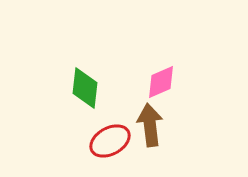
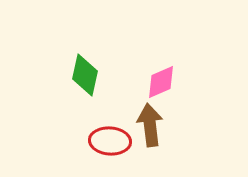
green diamond: moved 13 px up; rotated 6 degrees clockwise
red ellipse: rotated 33 degrees clockwise
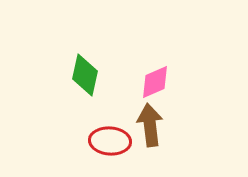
pink diamond: moved 6 px left
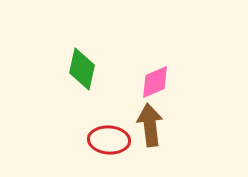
green diamond: moved 3 px left, 6 px up
red ellipse: moved 1 px left, 1 px up
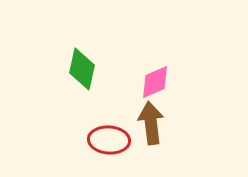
brown arrow: moved 1 px right, 2 px up
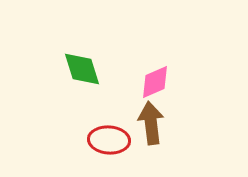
green diamond: rotated 30 degrees counterclockwise
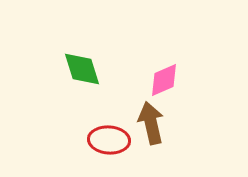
pink diamond: moved 9 px right, 2 px up
brown arrow: rotated 6 degrees counterclockwise
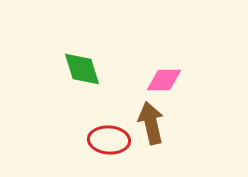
pink diamond: rotated 24 degrees clockwise
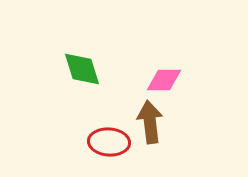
brown arrow: moved 1 px left, 1 px up; rotated 6 degrees clockwise
red ellipse: moved 2 px down
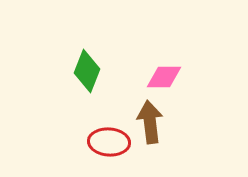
green diamond: moved 5 px right, 2 px down; rotated 39 degrees clockwise
pink diamond: moved 3 px up
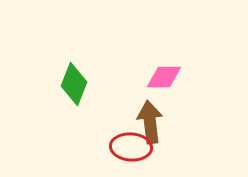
green diamond: moved 13 px left, 13 px down
red ellipse: moved 22 px right, 5 px down
